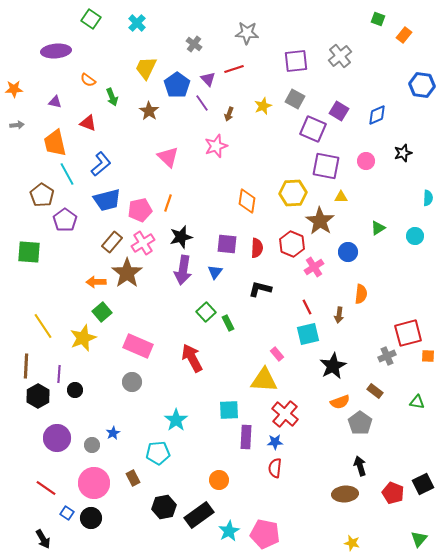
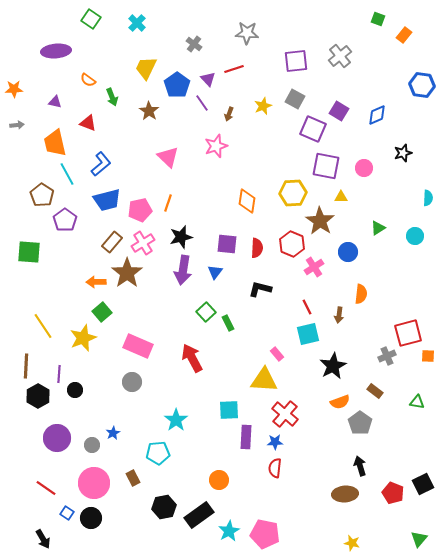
pink circle at (366, 161): moved 2 px left, 7 px down
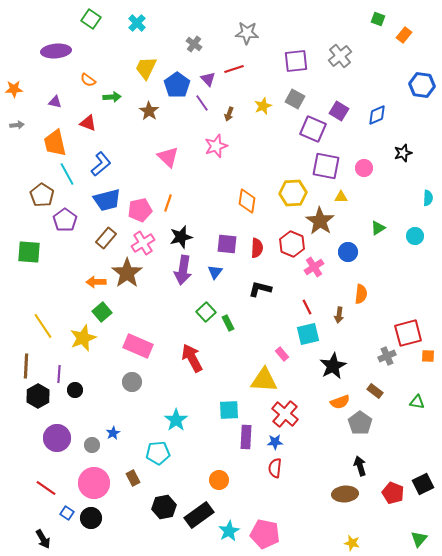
green arrow at (112, 97): rotated 72 degrees counterclockwise
brown rectangle at (112, 242): moved 6 px left, 4 px up
pink rectangle at (277, 354): moved 5 px right
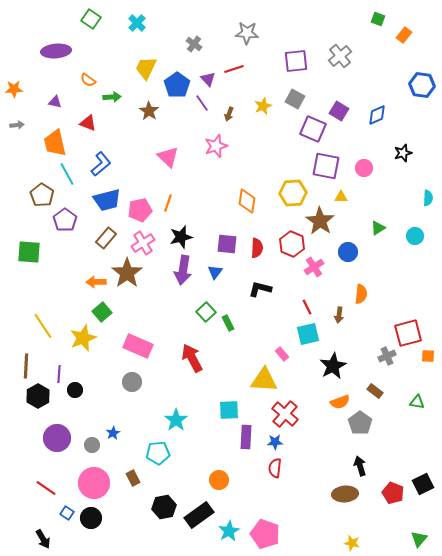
pink pentagon at (265, 534): rotated 8 degrees clockwise
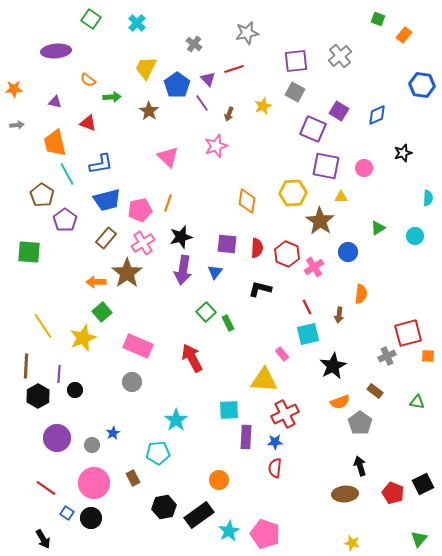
gray star at (247, 33): rotated 15 degrees counterclockwise
gray square at (295, 99): moved 7 px up
blue L-shape at (101, 164): rotated 30 degrees clockwise
red hexagon at (292, 244): moved 5 px left, 10 px down
red cross at (285, 414): rotated 24 degrees clockwise
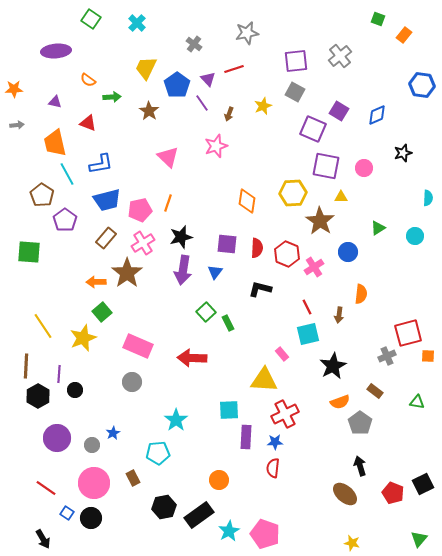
red arrow at (192, 358): rotated 60 degrees counterclockwise
red semicircle at (275, 468): moved 2 px left
brown ellipse at (345, 494): rotated 45 degrees clockwise
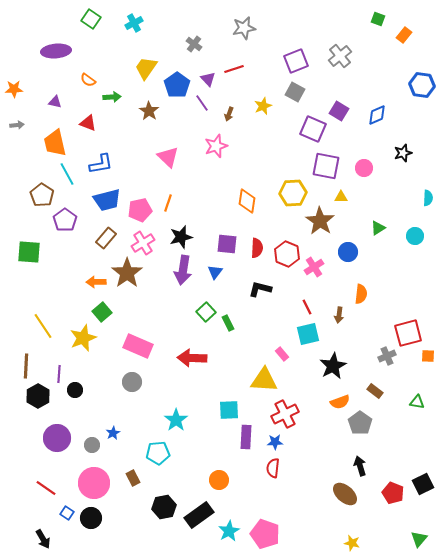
cyan cross at (137, 23): moved 3 px left; rotated 18 degrees clockwise
gray star at (247, 33): moved 3 px left, 5 px up
purple square at (296, 61): rotated 15 degrees counterclockwise
yellow trapezoid at (146, 68): rotated 10 degrees clockwise
